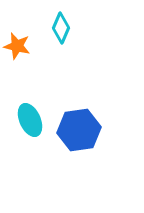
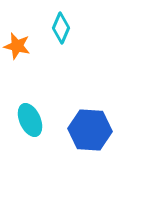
blue hexagon: moved 11 px right; rotated 12 degrees clockwise
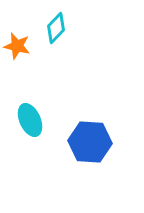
cyan diamond: moved 5 px left; rotated 20 degrees clockwise
blue hexagon: moved 12 px down
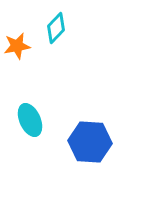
orange star: rotated 24 degrees counterclockwise
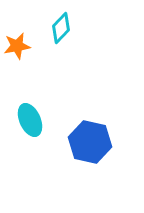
cyan diamond: moved 5 px right
blue hexagon: rotated 9 degrees clockwise
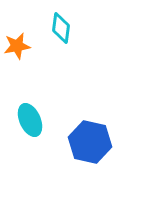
cyan diamond: rotated 36 degrees counterclockwise
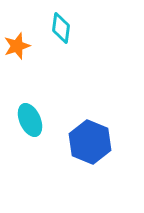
orange star: rotated 8 degrees counterclockwise
blue hexagon: rotated 9 degrees clockwise
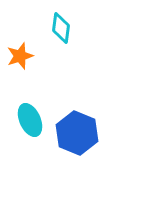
orange star: moved 3 px right, 10 px down
blue hexagon: moved 13 px left, 9 px up
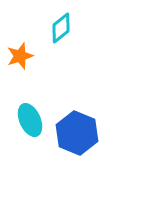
cyan diamond: rotated 44 degrees clockwise
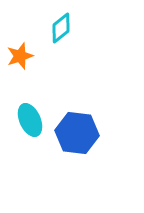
blue hexagon: rotated 15 degrees counterclockwise
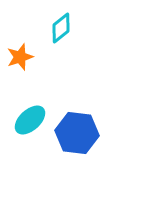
orange star: moved 1 px down
cyan ellipse: rotated 72 degrees clockwise
